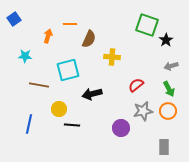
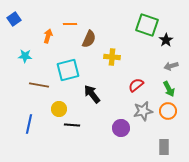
black arrow: rotated 66 degrees clockwise
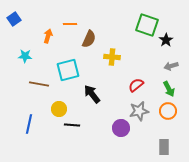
brown line: moved 1 px up
gray star: moved 4 px left
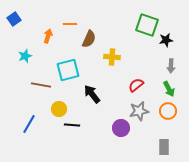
black star: rotated 24 degrees clockwise
cyan star: rotated 24 degrees counterclockwise
gray arrow: rotated 72 degrees counterclockwise
brown line: moved 2 px right, 1 px down
blue line: rotated 18 degrees clockwise
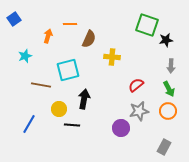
black arrow: moved 8 px left, 5 px down; rotated 48 degrees clockwise
gray rectangle: rotated 28 degrees clockwise
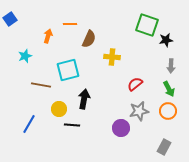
blue square: moved 4 px left
red semicircle: moved 1 px left, 1 px up
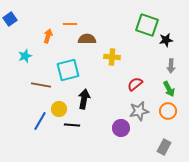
brown semicircle: moved 2 px left; rotated 114 degrees counterclockwise
blue line: moved 11 px right, 3 px up
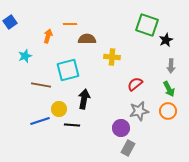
blue square: moved 3 px down
black star: rotated 16 degrees counterclockwise
blue line: rotated 42 degrees clockwise
gray rectangle: moved 36 px left, 1 px down
